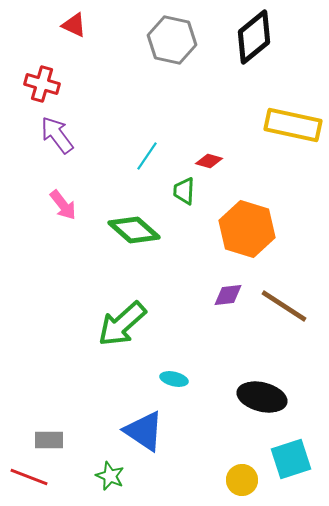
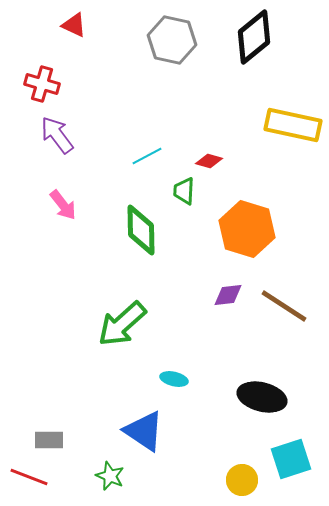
cyan line: rotated 28 degrees clockwise
green diamond: moved 7 px right; rotated 48 degrees clockwise
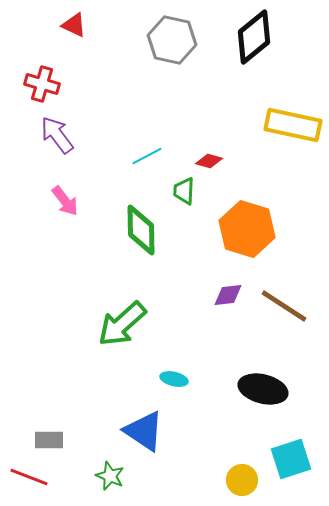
pink arrow: moved 2 px right, 4 px up
black ellipse: moved 1 px right, 8 px up
